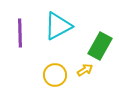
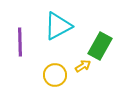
purple line: moved 9 px down
yellow arrow: moved 2 px left, 4 px up
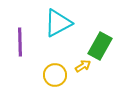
cyan triangle: moved 3 px up
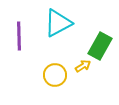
purple line: moved 1 px left, 6 px up
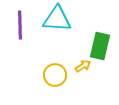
cyan triangle: moved 1 px left, 4 px up; rotated 32 degrees clockwise
purple line: moved 1 px right, 11 px up
green rectangle: rotated 16 degrees counterclockwise
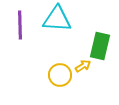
yellow circle: moved 5 px right
